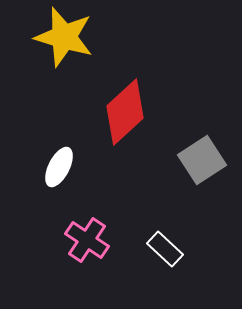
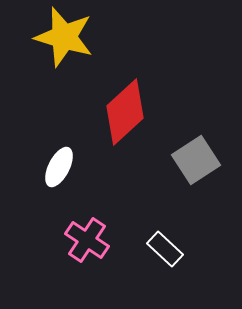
gray square: moved 6 px left
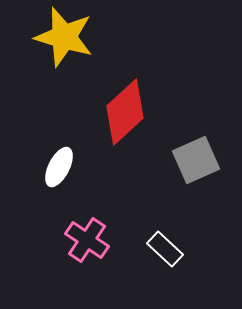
gray square: rotated 9 degrees clockwise
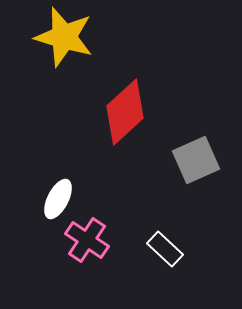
white ellipse: moved 1 px left, 32 px down
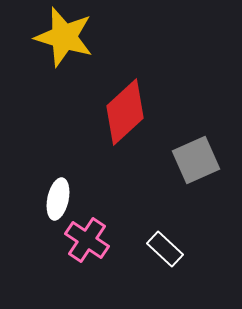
white ellipse: rotated 15 degrees counterclockwise
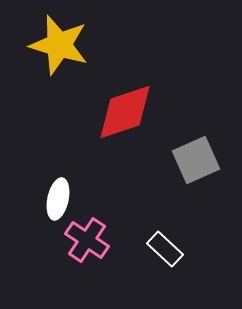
yellow star: moved 5 px left, 8 px down
red diamond: rotated 24 degrees clockwise
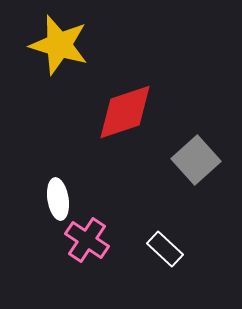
gray square: rotated 18 degrees counterclockwise
white ellipse: rotated 21 degrees counterclockwise
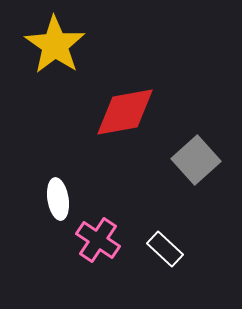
yellow star: moved 4 px left; rotated 18 degrees clockwise
red diamond: rotated 8 degrees clockwise
pink cross: moved 11 px right
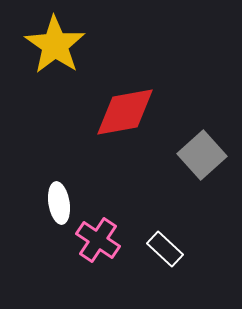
gray square: moved 6 px right, 5 px up
white ellipse: moved 1 px right, 4 px down
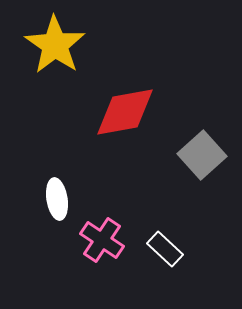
white ellipse: moved 2 px left, 4 px up
pink cross: moved 4 px right
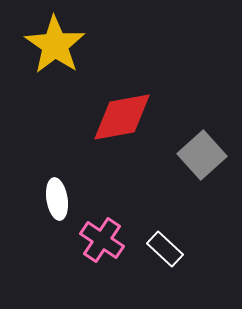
red diamond: moved 3 px left, 5 px down
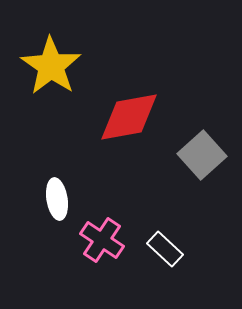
yellow star: moved 4 px left, 21 px down
red diamond: moved 7 px right
